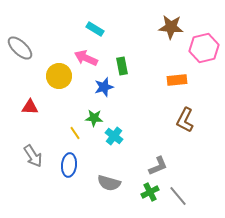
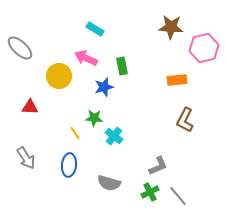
gray arrow: moved 7 px left, 2 px down
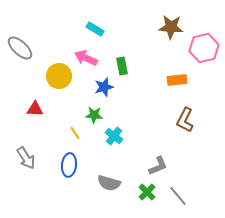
red triangle: moved 5 px right, 2 px down
green star: moved 3 px up
green cross: moved 3 px left; rotated 18 degrees counterclockwise
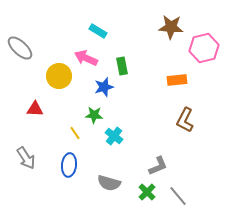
cyan rectangle: moved 3 px right, 2 px down
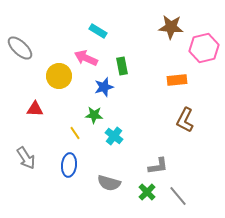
gray L-shape: rotated 15 degrees clockwise
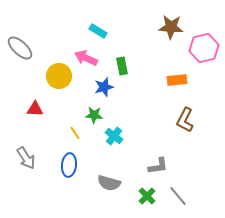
green cross: moved 4 px down
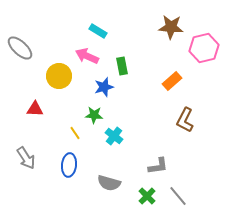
pink arrow: moved 1 px right, 2 px up
orange rectangle: moved 5 px left, 1 px down; rotated 36 degrees counterclockwise
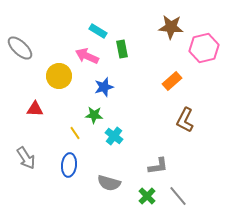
green rectangle: moved 17 px up
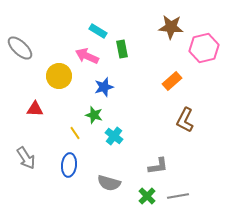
green star: rotated 12 degrees clockwise
gray line: rotated 60 degrees counterclockwise
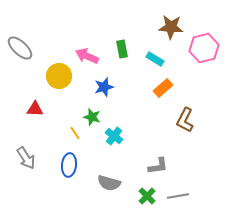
cyan rectangle: moved 57 px right, 28 px down
orange rectangle: moved 9 px left, 7 px down
green star: moved 2 px left, 2 px down
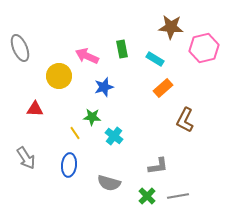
gray ellipse: rotated 24 degrees clockwise
green star: rotated 12 degrees counterclockwise
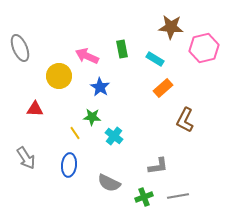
blue star: moved 4 px left; rotated 24 degrees counterclockwise
gray semicircle: rotated 10 degrees clockwise
green cross: moved 3 px left, 1 px down; rotated 24 degrees clockwise
